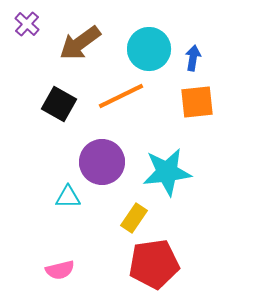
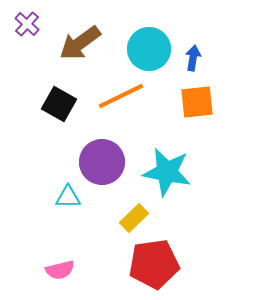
cyan star: rotated 18 degrees clockwise
yellow rectangle: rotated 12 degrees clockwise
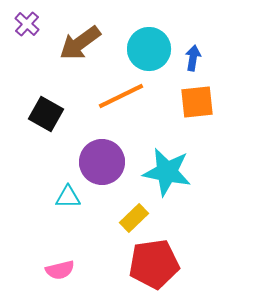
black square: moved 13 px left, 10 px down
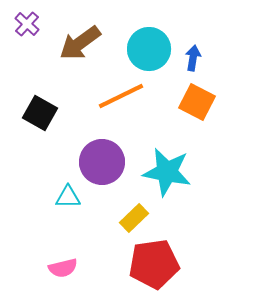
orange square: rotated 33 degrees clockwise
black square: moved 6 px left, 1 px up
pink semicircle: moved 3 px right, 2 px up
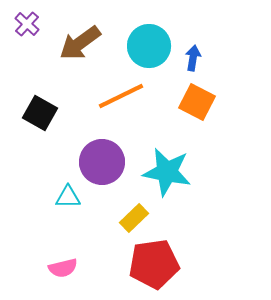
cyan circle: moved 3 px up
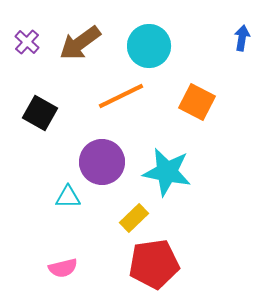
purple cross: moved 18 px down
blue arrow: moved 49 px right, 20 px up
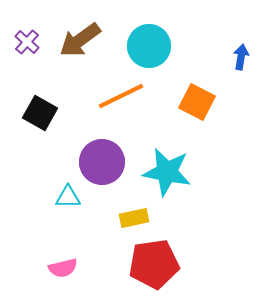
blue arrow: moved 1 px left, 19 px down
brown arrow: moved 3 px up
yellow rectangle: rotated 32 degrees clockwise
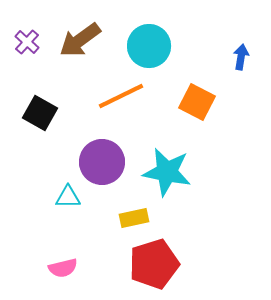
red pentagon: rotated 9 degrees counterclockwise
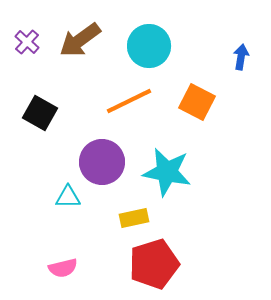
orange line: moved 8 px right, 5 px down
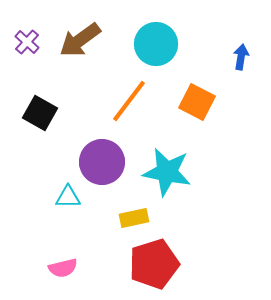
cyan circle: moved 7 px right, 2 px up
orange line: rotated 27 degrees counterclockwise
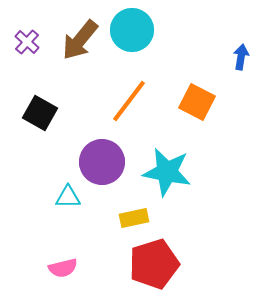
brown arrow: rotated 15 degrees counterclockwise
cyan circle: moved 24 px left, 14 px up
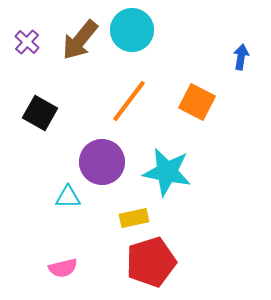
red pentagon: moved 3 px left, 2 px up
